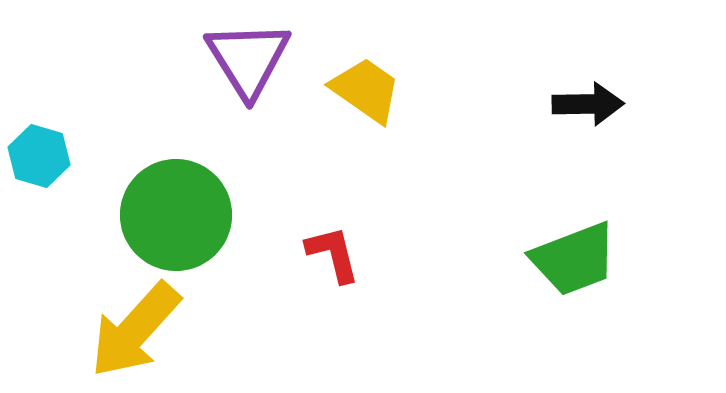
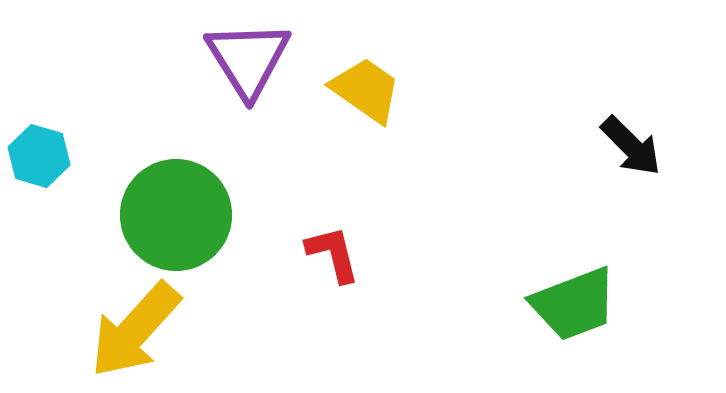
black arrow: moved 43 px right, 42 px down; rotated 46 degrees clockwise
green trapezoid: moved 45 px down
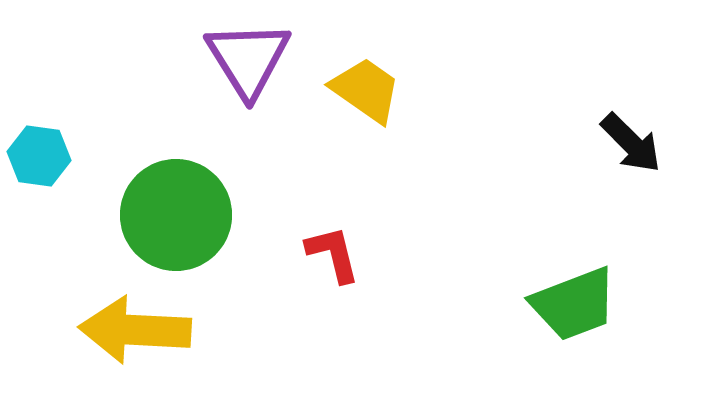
black arrow: moved 3 px up
cyan hexagon: rotated 8 degrees counterclockwise
yellow arrow: rotated 51 degrees clockwise
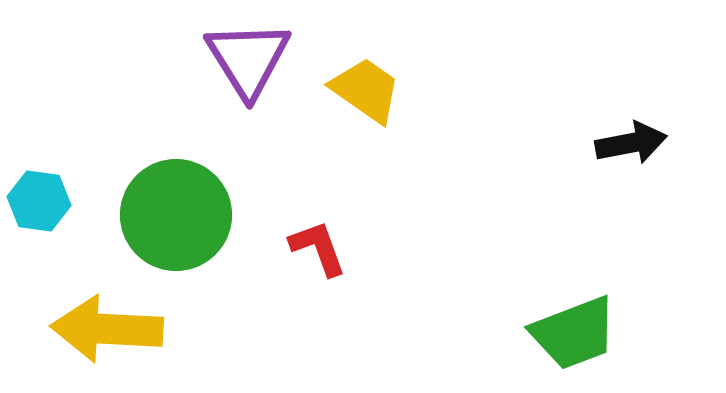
black arrow: rotated 56 degrees counterclockwise
cyan hexagon: moved 45 px down
red L-shape: moved 15 px left, 6 px up; rotated 6 degrees counterclockwise
green trapezoid: moved 29 px down
yellow arrow: moved 28 px left, 1 px up
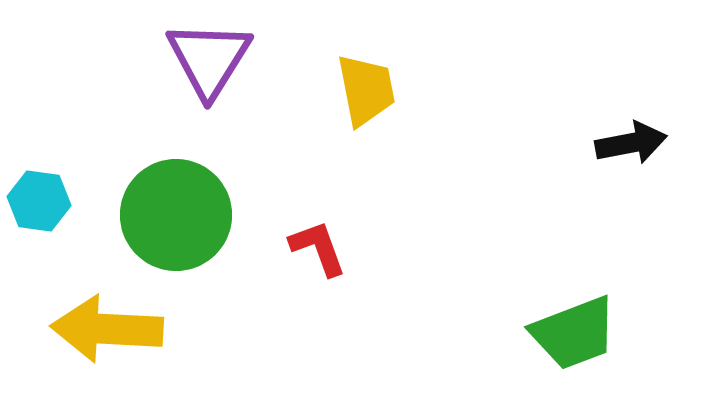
purple triangle: moved 39 px left; rotated 4 degrees clockwise
yellow trapezoid: rotated 44 degrees clockwise
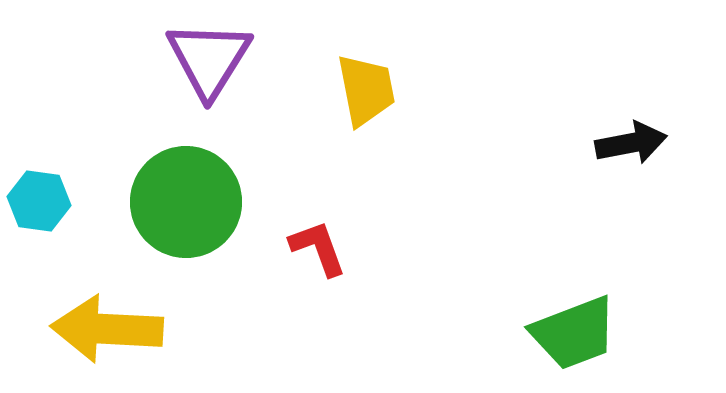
green circle: moved 10 px right, 13 px up
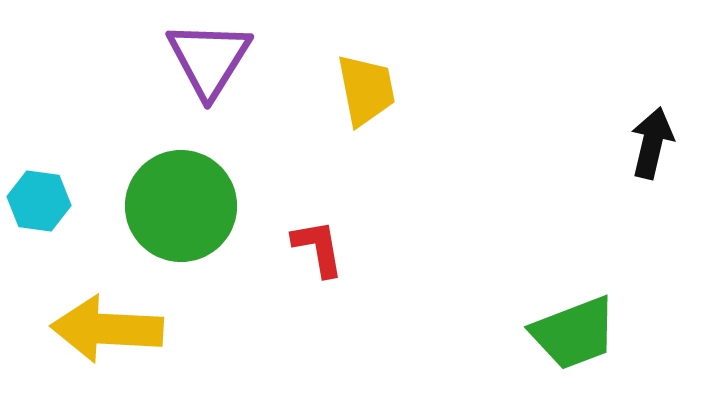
black arrow: moved 21 px right; rotated 66 degrees counterclockwise
green circle: moved 5 px left, 4 px down
red L-shape: rotated 10 degrees clockwise
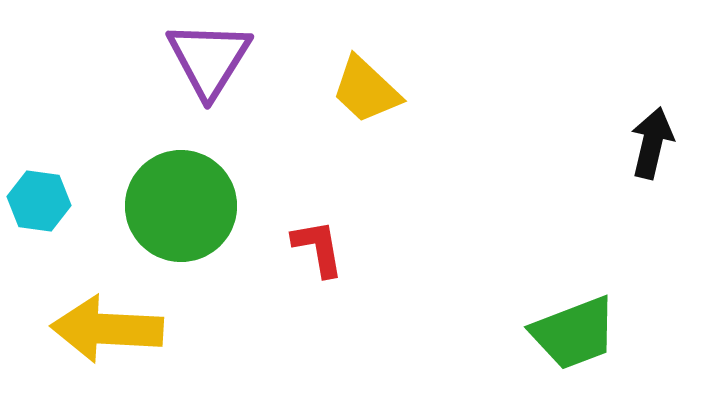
yellow trapezoid: rotated 144 degrees clockwise
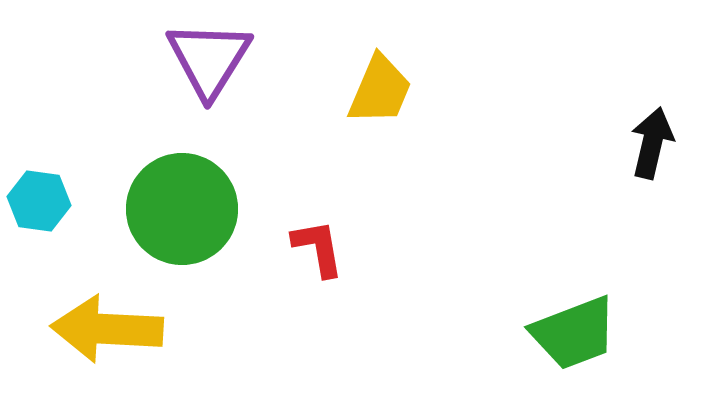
yellow trapezoid: moved 14 px right; rotated 110 degrees counterclockwise
green circle: moved 1 px right, 3 px down
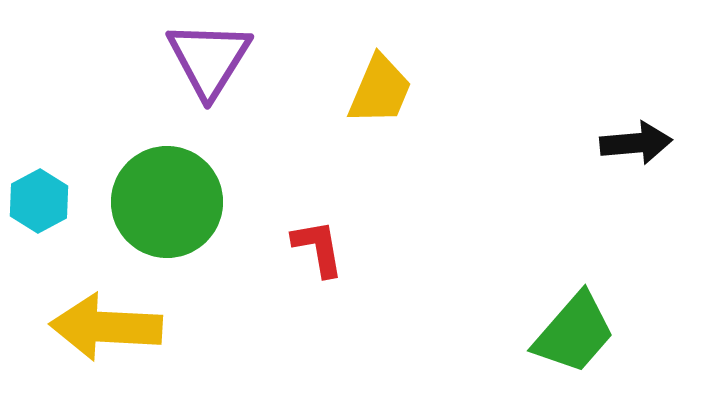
black arrow: moved 16 px left; rotated 72 degrees clockwise
cyan hexagon: rotated 24 degrees clockwise
green circle: moved 15 px left, 7 px up
yellow arrow: moved 1 px left, 2 px up
green trapezoid: rotated 28 degrees counterclockwise
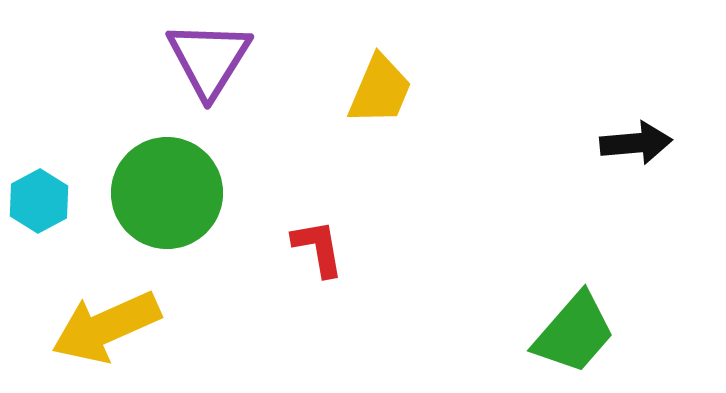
green circle: moved 9 px up
yellow arrow: rotated 27 degrees counterclockwise
